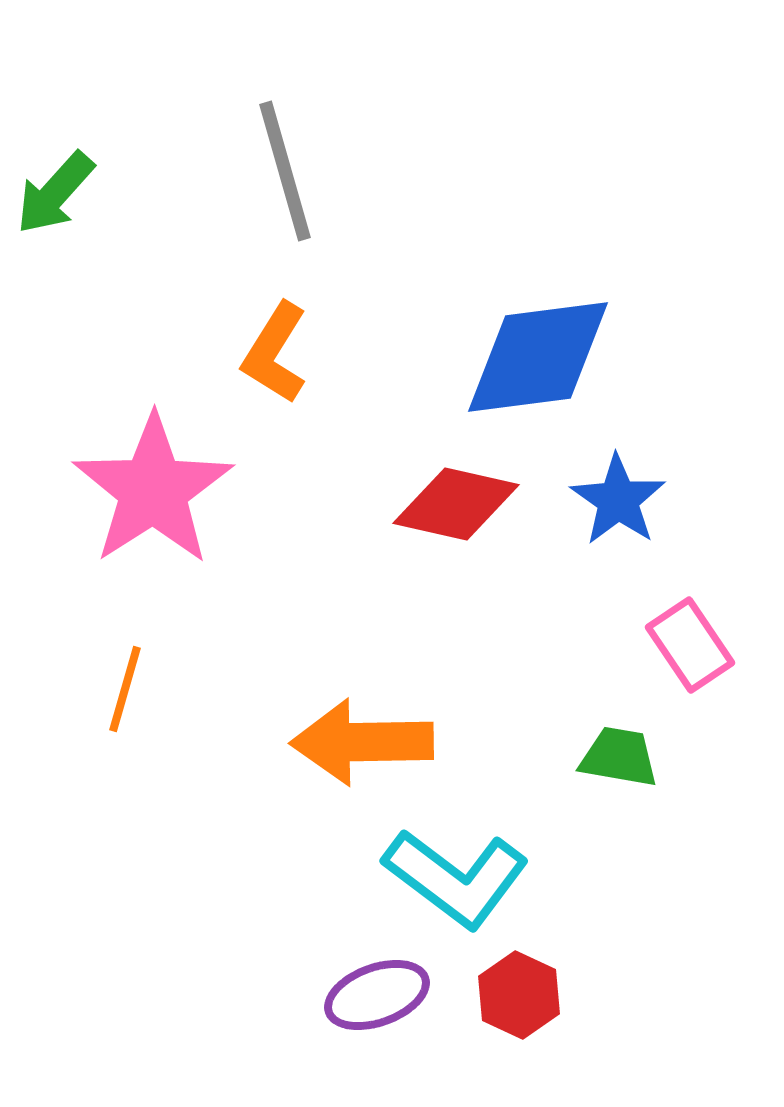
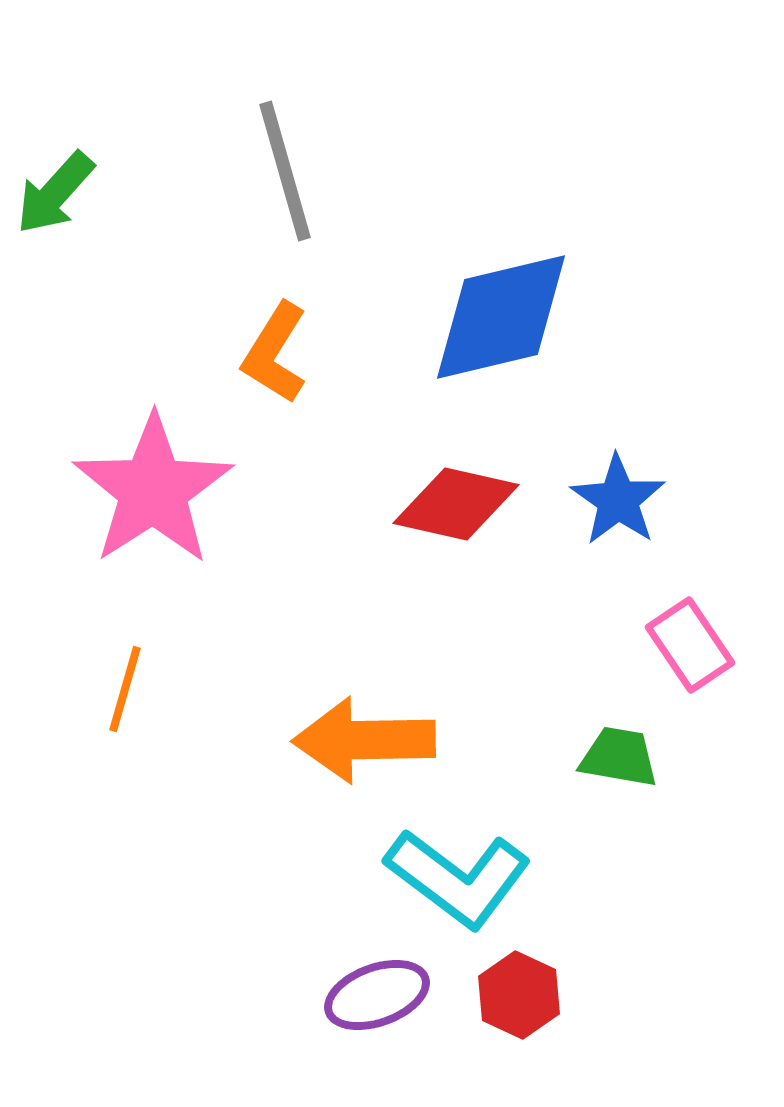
blue diamond: moved 37 px left, 40 px up; rotated 6 degrees counterclockwise
orange arrow: moved 2 px right, 2 px up
cyan L-shape: moved 2 px right
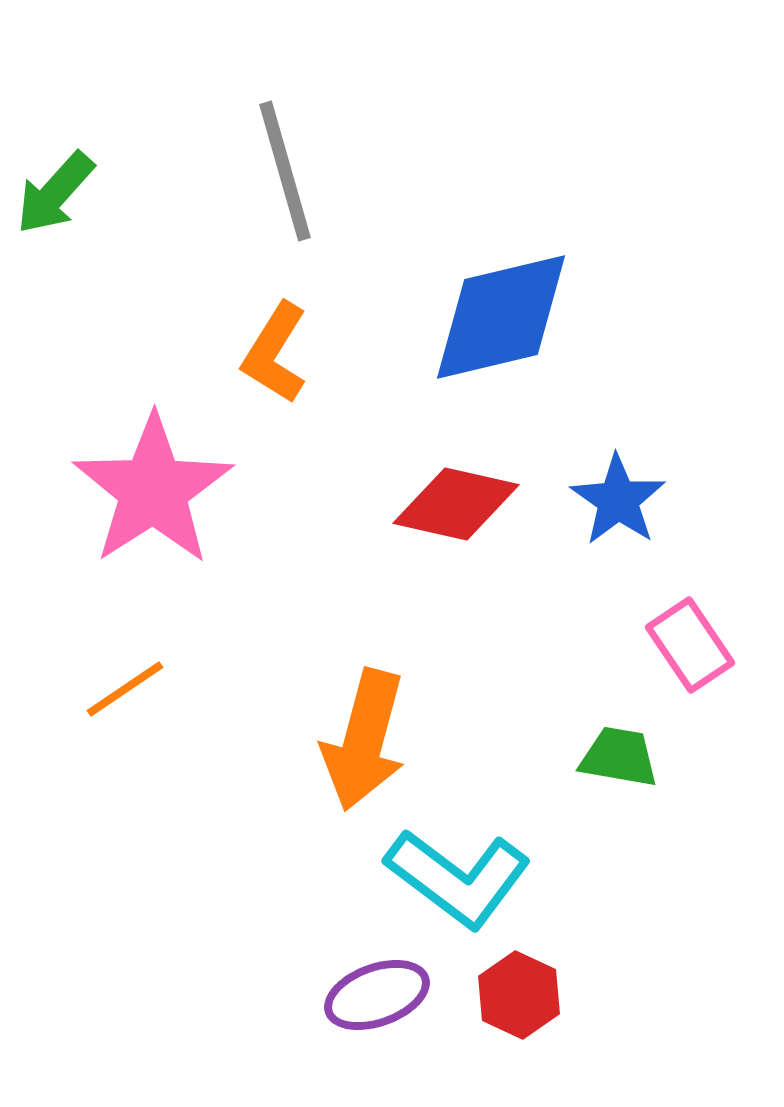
orange line: rotated 40 degrees clockwise
orange arrow: rotated 74 degrees counterclockwise
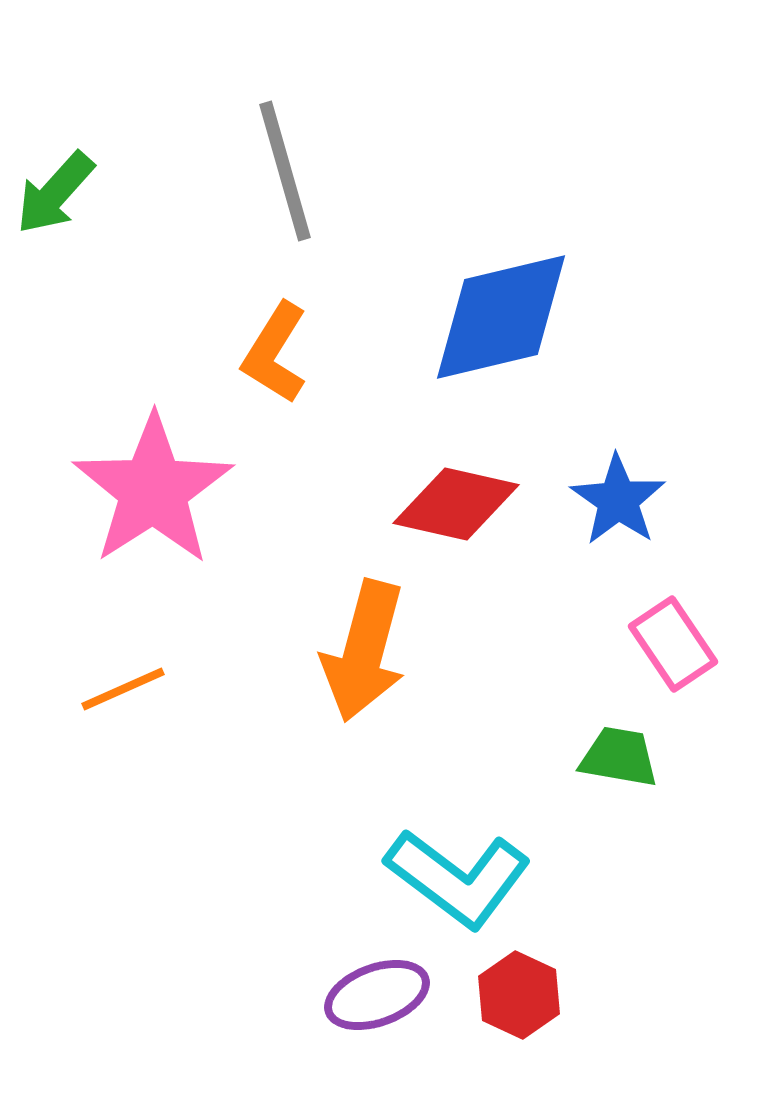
pink rectangle: moved 17 px left, 1 px up
orange line: moved 2 px left; rotated 10 degrees clockwise
orange arrow: moved 89 px up
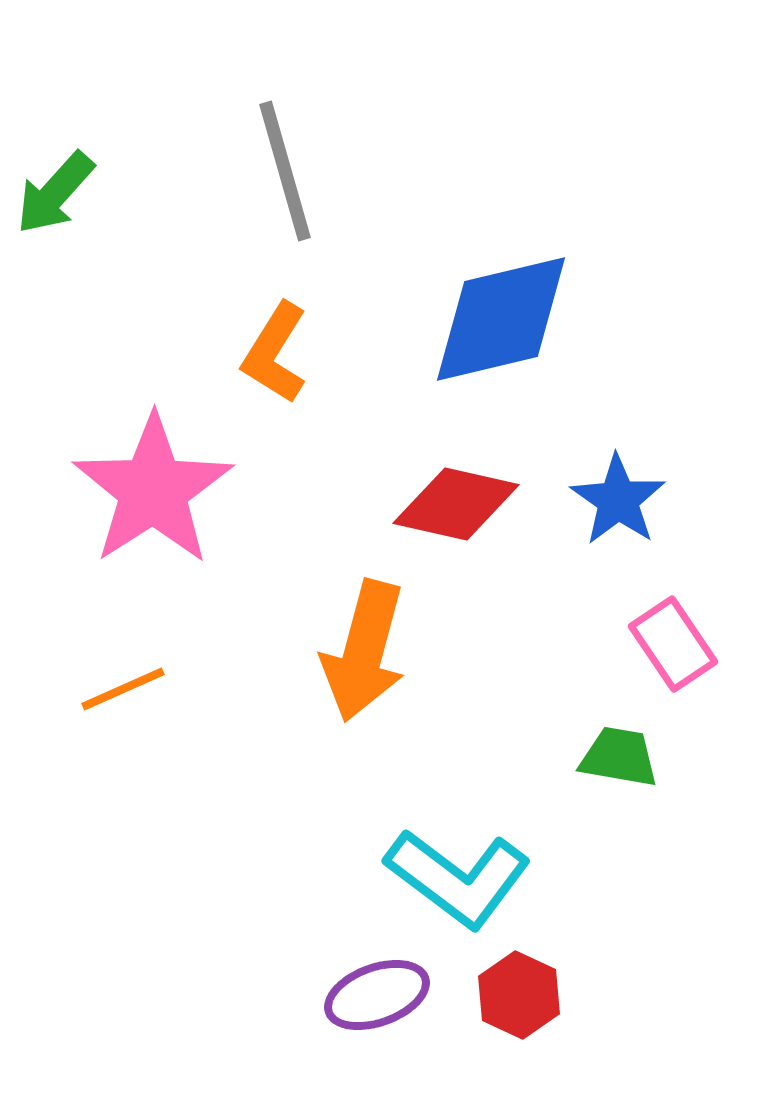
blue diamond: moved 2 px down
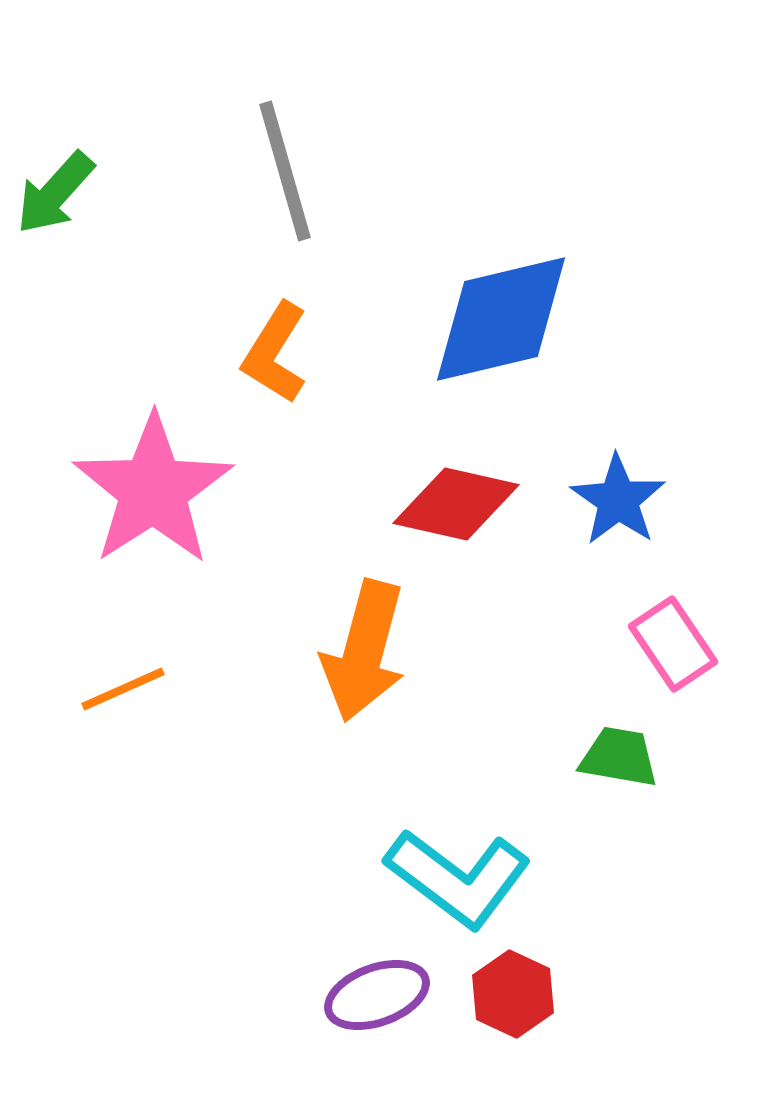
red hexagon: moved 6 px left, 1 px up
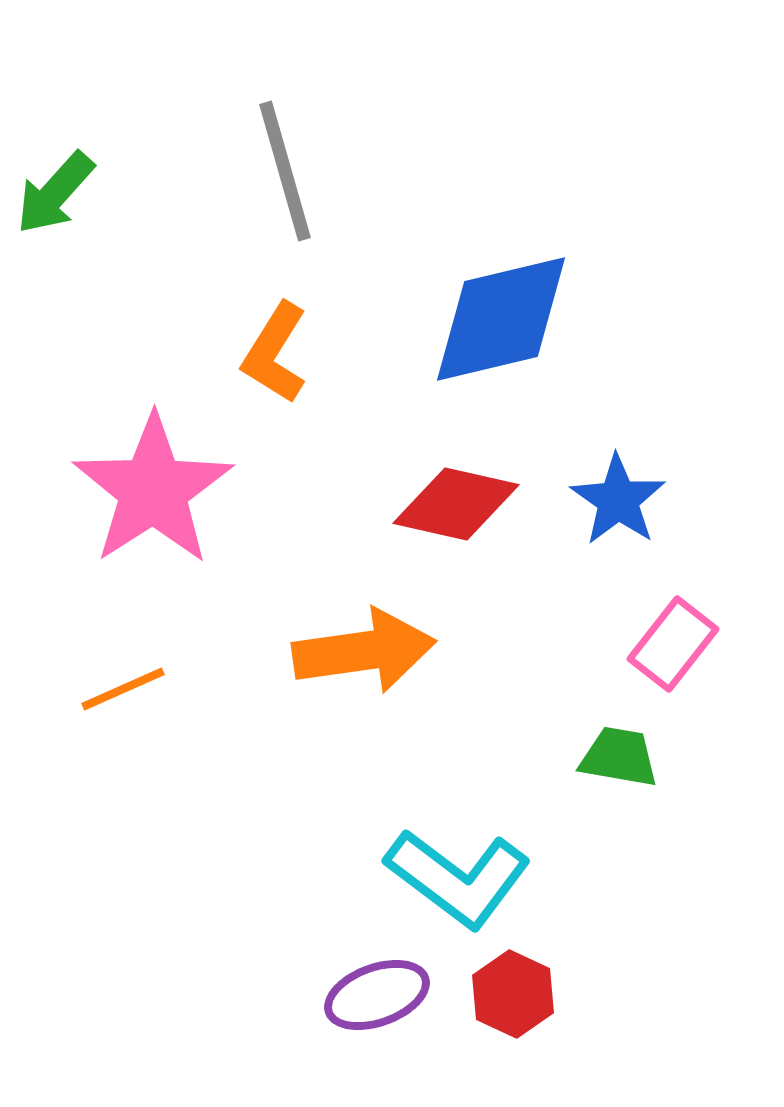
pink rectangle: rotated 72 degrees clockwise
orange arrow: rotated 113 degrees counterclockwise
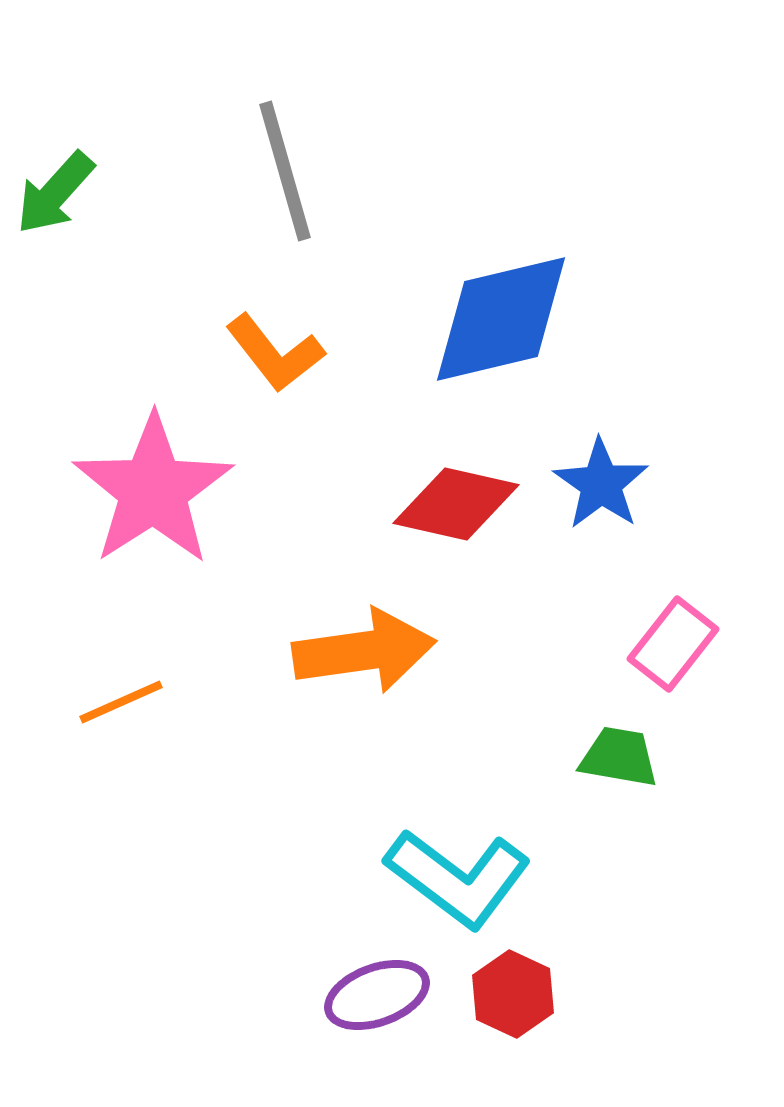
orange L-shape: rotated 70 degrees counterclockwise
blue star: moved 17 px left, 16 px up
orange line: moved 2 px left, 13 px down
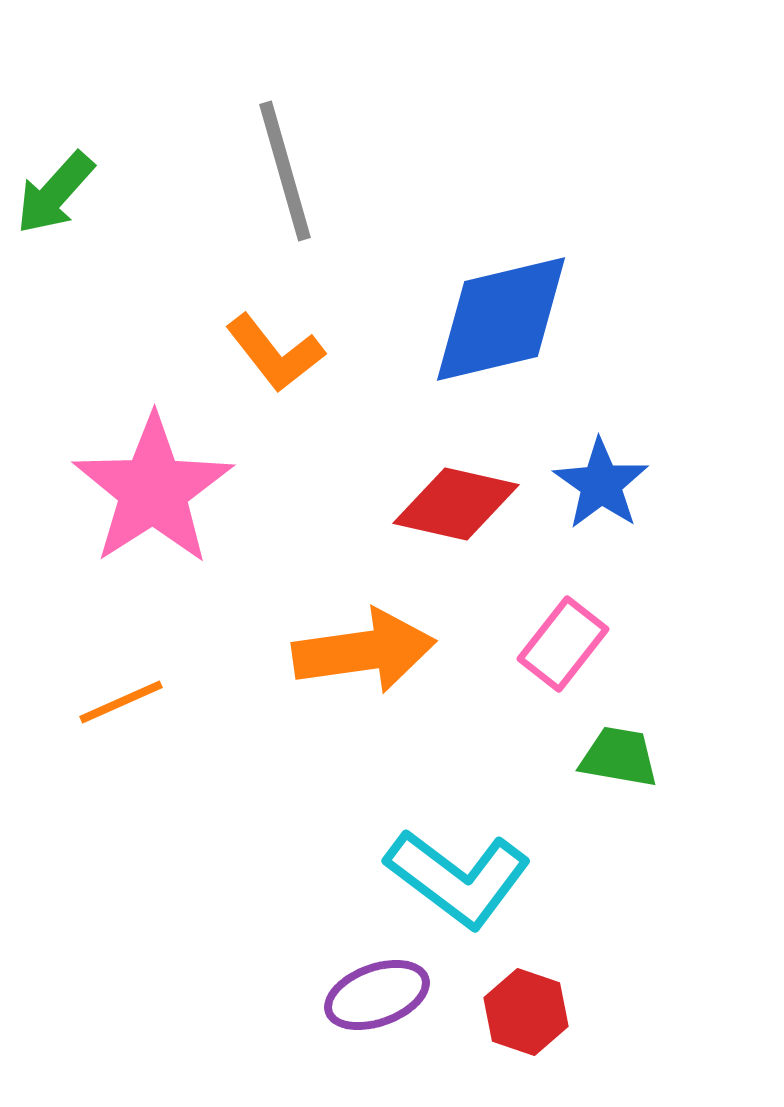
pink rectangle: moved 110 px left
red hexagon: moved 13 px right, 18 px down; rotated 6 degrees counterclockwise
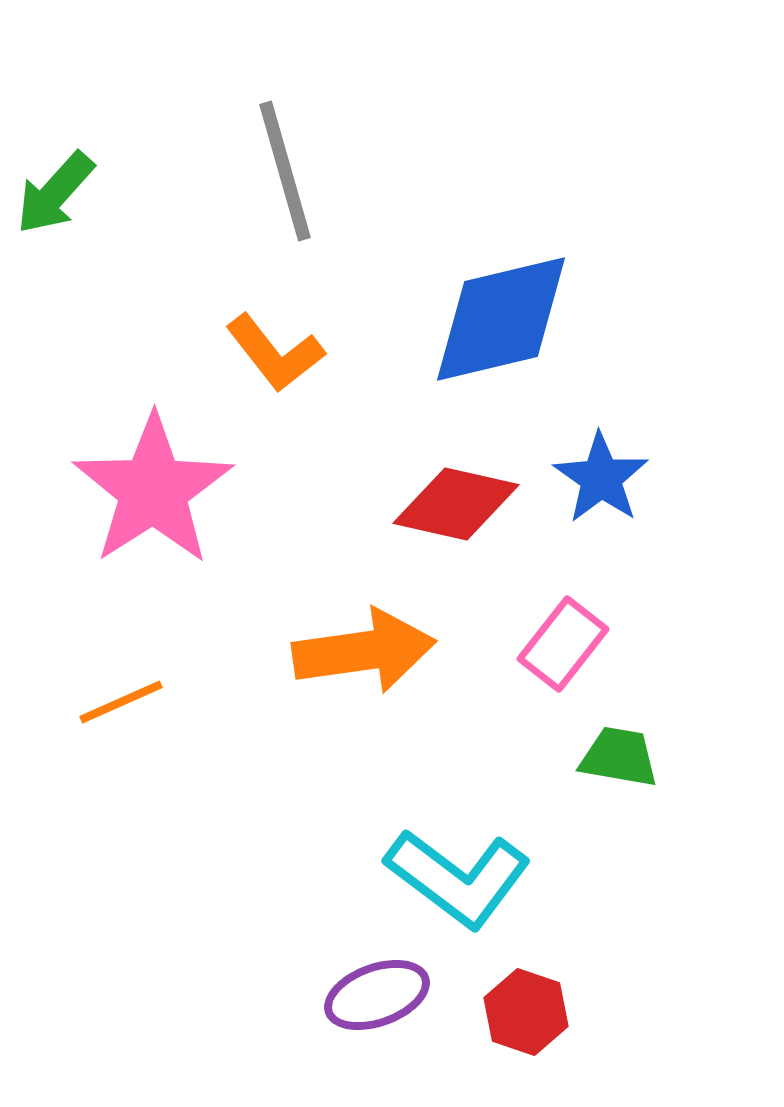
blue star: moved 6 px up
